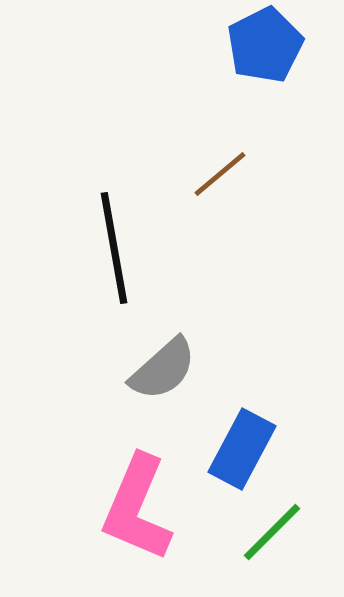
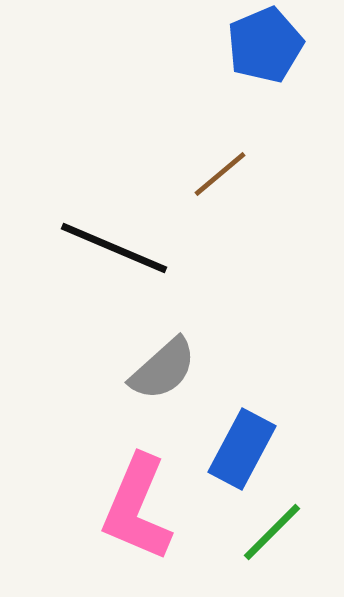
blue pentagon: rotated 4 degrees clockwise
black line: rotated 57 degrees counterclockwise
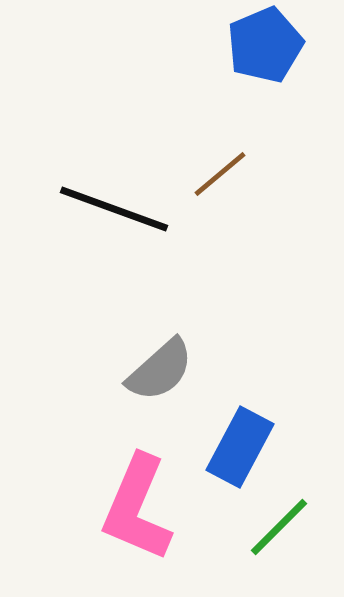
black line: moved 39 px up; rotated 3 degrees counterclockwise
gray semicircle: moved 3 px left, 1 px down
blue rectangle: moved 2 px left, 2 px up
green line: moved 7 px right, 5 px up
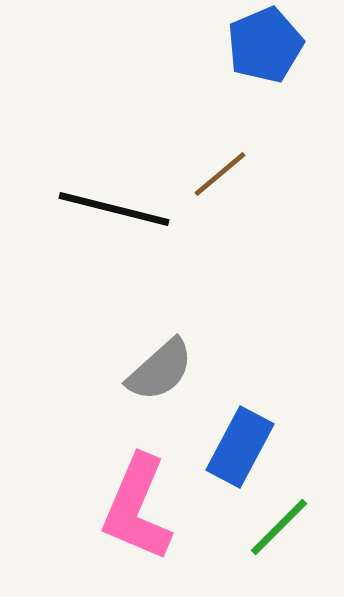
black line: rotated 6 degrees counterclockwise
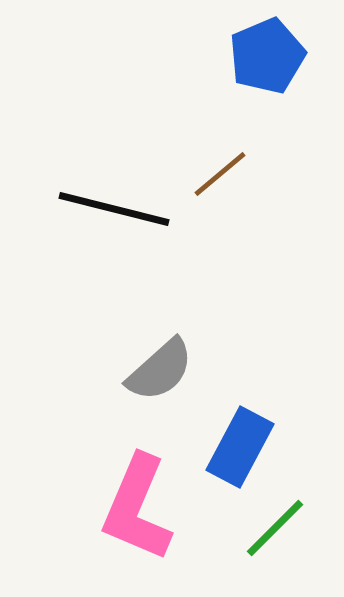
blue pentagon: moved 2 px right, 11 px down
green line: moved 4 px left, 1 px down
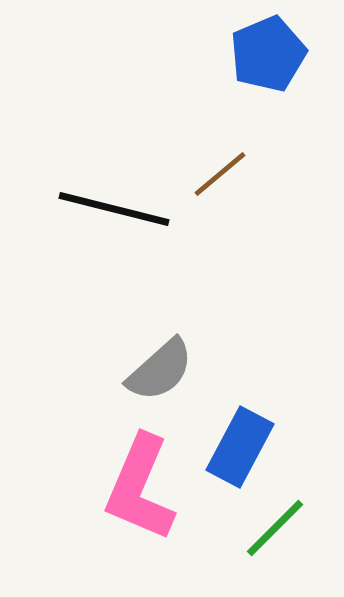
blue pentagon: moved 1 px right, 2 px up
pink L-shape: moved 3 px right, 20 px up
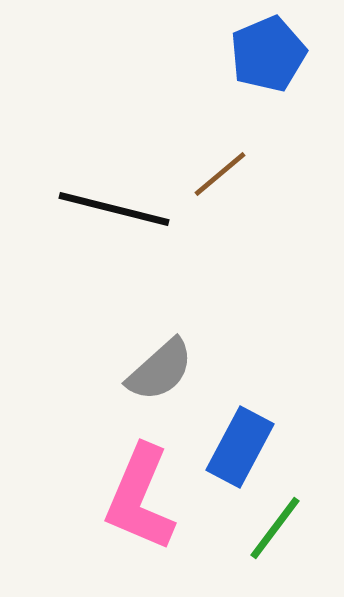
pink L-shape: moved 10 px down
green line: rotated 8 degrees counterclockwise
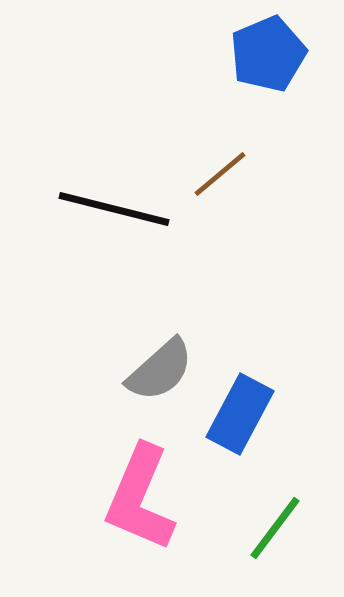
blue rectangle: moved 33 px up
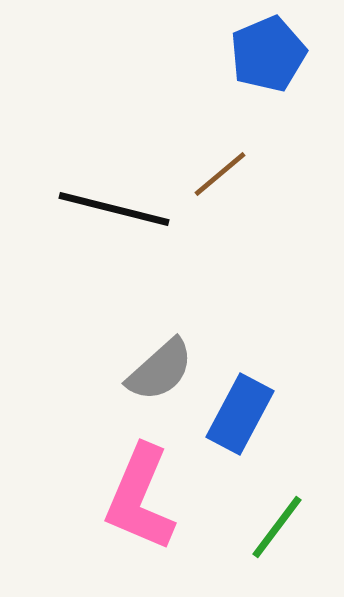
green line: moved 2 px right, 1 px up
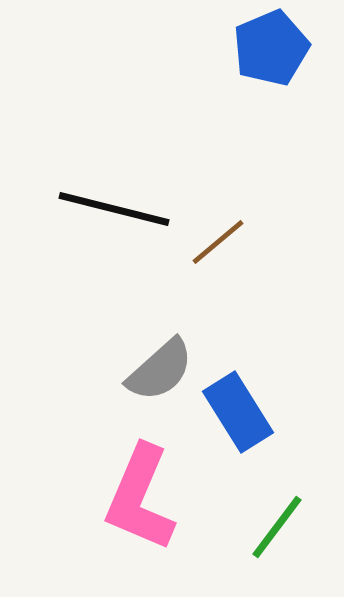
blue pentagon: moved 3 px right, 6 px up
brown line: moved 2 px left, 68 px down
blue rectangle: moved 2 px left, 2 px up; rotated 60 degrees counterclockwise
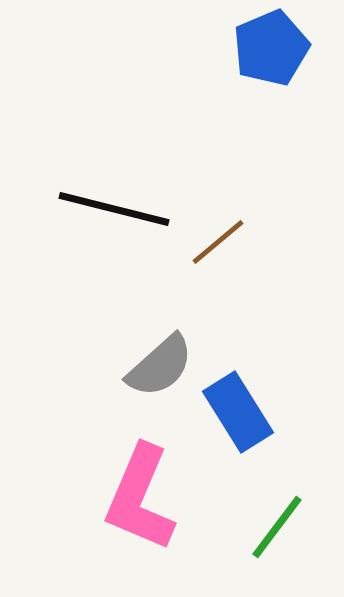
gray semicircle: moved 4 px up
